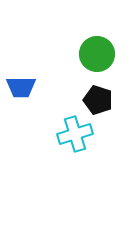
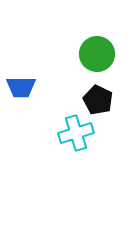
black pentagon: rotated 8 degrees clockwise
cyan cross: moved 1 px right, 1 px up
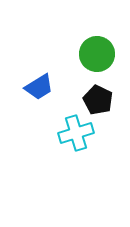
blue trapezoid: moved 18 px right; rotated 32 degrees counterclockwise
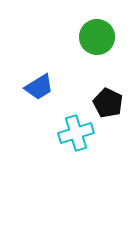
green circle: moved 17 px up
black pentagon: moved 10 px right, 3 px down
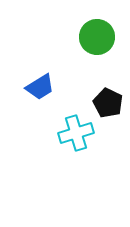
blue trapezoid: moved 1 px right
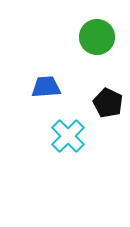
blue trapezoid: moved 6 px right; rotated 152 degrees counterclockwise
cyan cross: moved 8 px left, 3 px down; rotated 28 degrees counterclockwise
